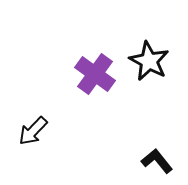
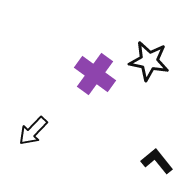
black star: rotated 18 degrees counterclockwise
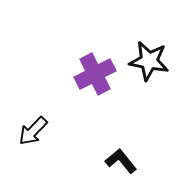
purple cross: rotated 27 degrees clockwise
black L-shape: moved 36 px left
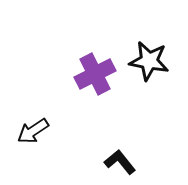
black arrow: rotated 12 degrees clockwise
black L-shape: moved 1 px left, 1 px down
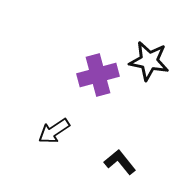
purple cross: moved 3 px right, 1 px down; rotated 12 degrees clockwise
black arrow: moved 21 px right
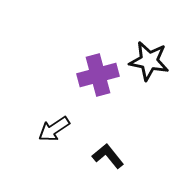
black arrow: moved 2 px up
black L-shape: moved 12 px left, 6 px up
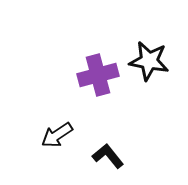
black arrow: moved 3 px right, 6 px down
